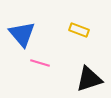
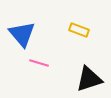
pink line: moved 1 px left
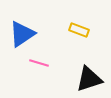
blue triangle: rotated 36 degrees clockwise
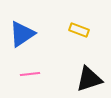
pink line: moved 9 px left, 11 px down; rotated 24 degrees counterclockwise
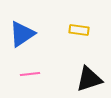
yellow rectangle: rotated 12 degrees counterclockwise
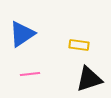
yellow rectangle: moved 15 px down
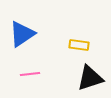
black triangle: moved 1 px right, 1 px up
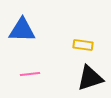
blue triangle: moved 4 px up; rotated 36 degrees clockwise
yellow rectangle: moved 4 px right
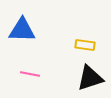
yellow rectangle: moved 2 px right
pink line: rotated 18 degrees clockwise
